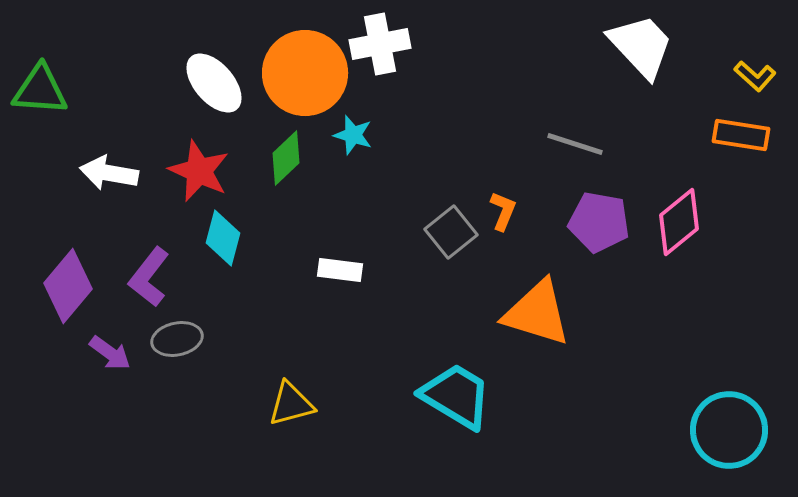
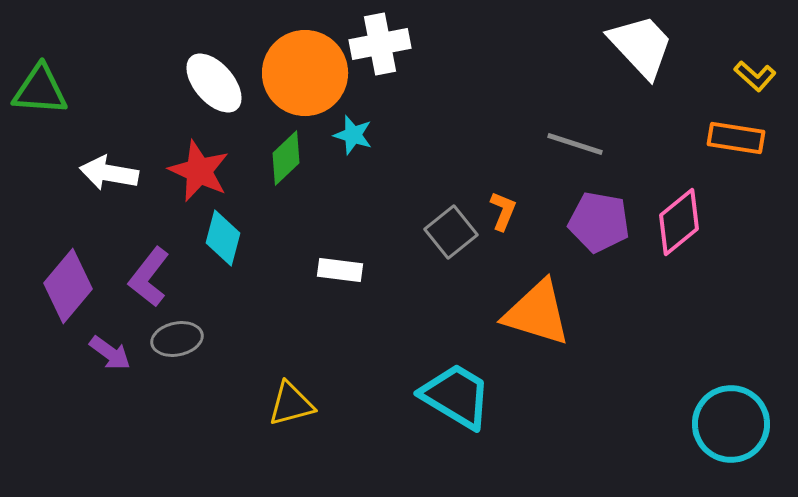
orange rectangle: moved 5 px left, 3 px down
cyan circle: moved 2 px right, 6 px up
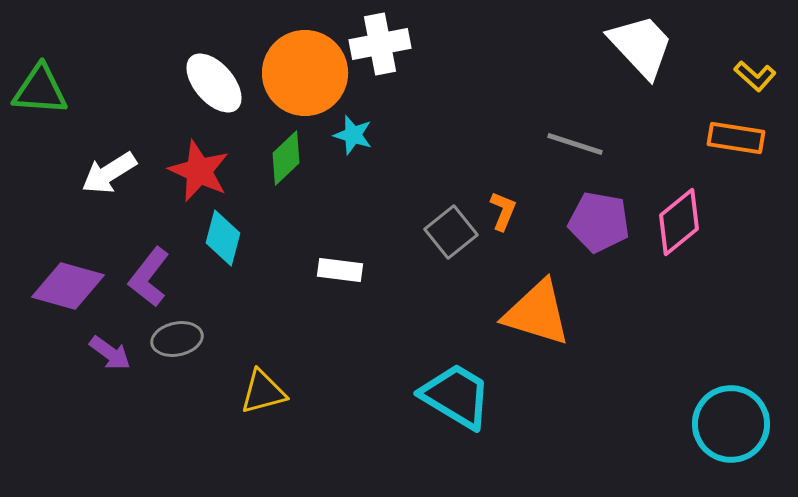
white arrow: rotated 42 degrees counterclockwise
purple diamond: rotated 66 degrees clockwise
yellow triangle: moved 28 px left, 12 px up
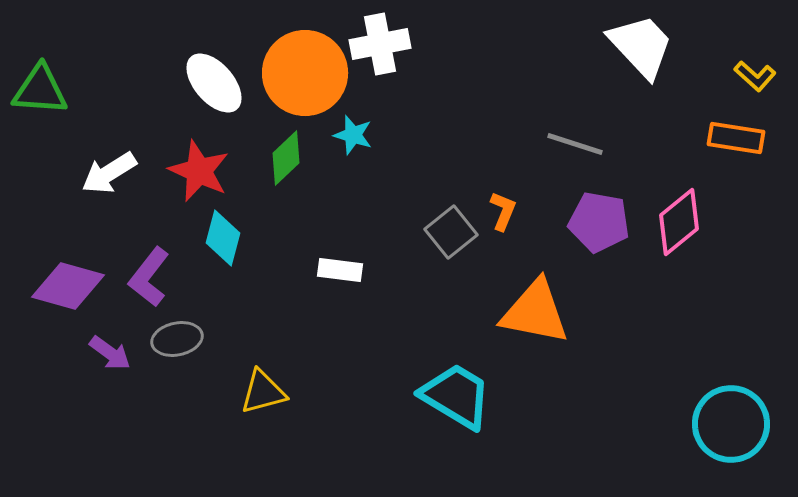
orange triangle: moved 2 px left, 1 px up; rotated 6 degrees counterclockwise
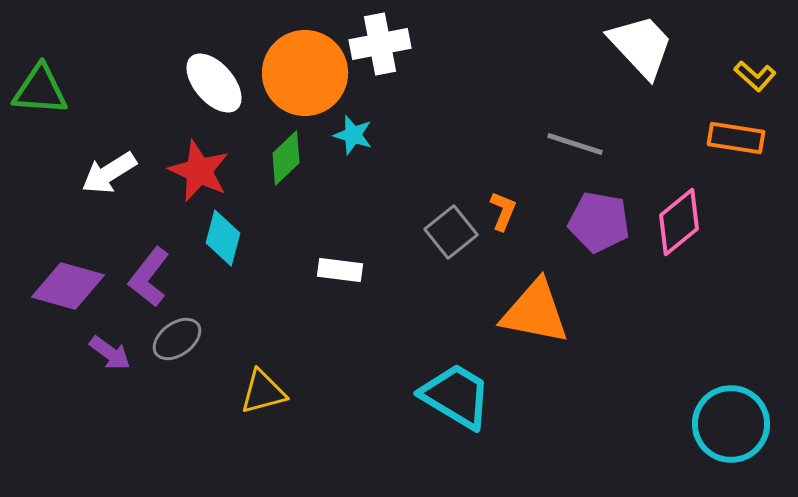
gray ellipse: rotated 24 degrees counterclockwise
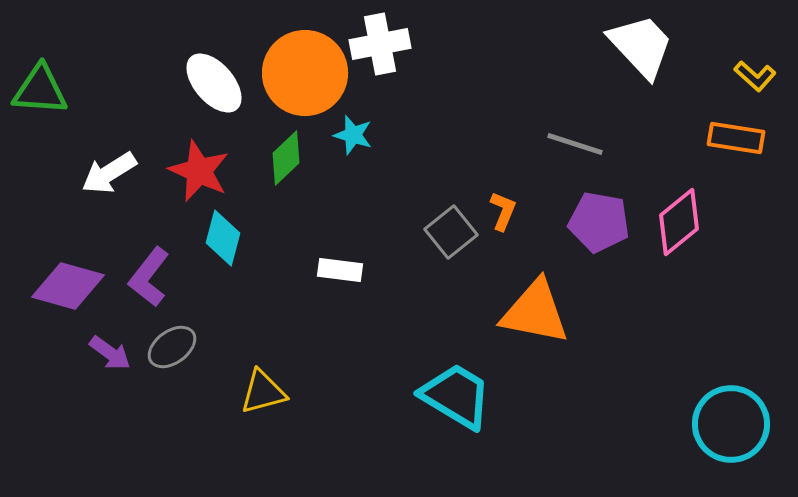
gray ellipse: moved 5 px left, 8 px down
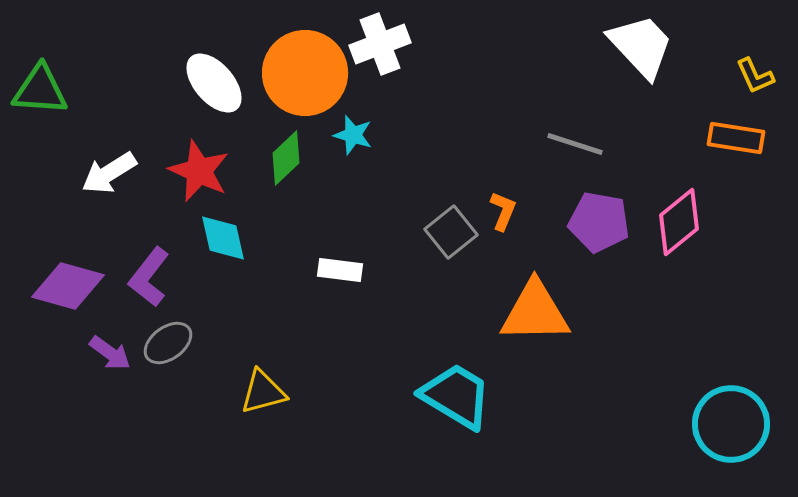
white cross: rotated 10 degrees counterclockwise
yellow L-shape: rotated 24 degrees clockwise
cyan diamond: rotated 28 degrees counterclockwise
orange triangle: rotated 12 degrees counterclockwise
gray ellipse: moved 4 px left, 4 px up
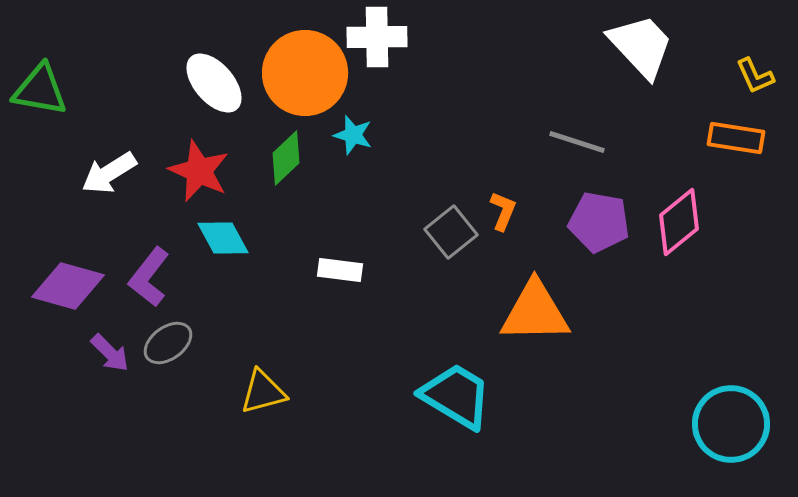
white cross: moved 3 px left, 7 px up; rotated 20 degrees clockwise
green triangle: rotated 6 degrees clockwise
gray line: moved 2 px right, 2 px up
cyan diamond: rotated 16 degrees counterclockwise
purple arrow: rotated 9 degrees clockwise
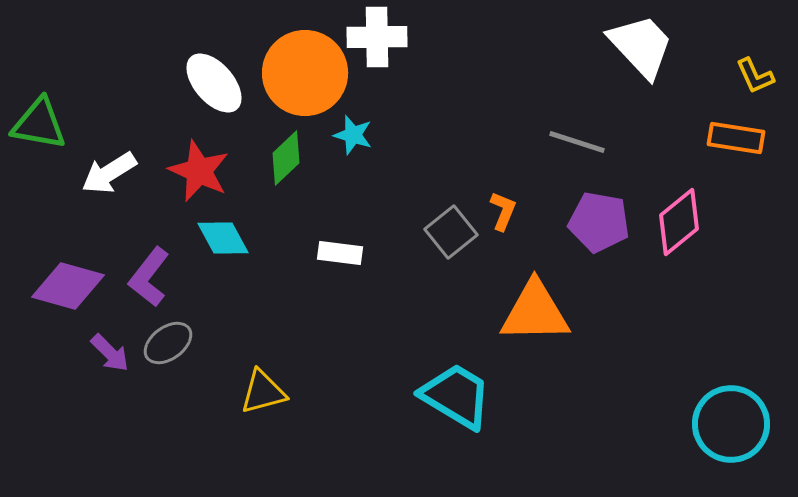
green triangle: moved 1 px left, 34 px down
white rectangle: moved 17 px up
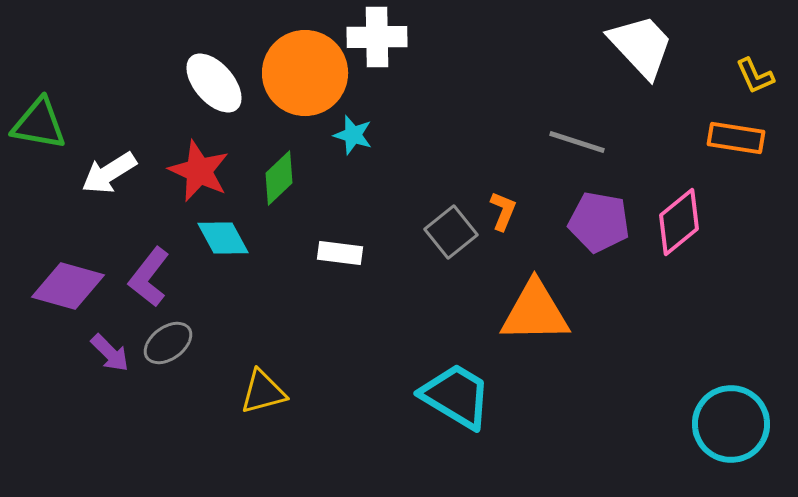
green diamond: moved 7 px left, 20 px down
